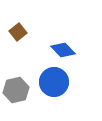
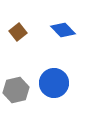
blue diamond: moved 20 px up
blue circle: moved 1 px down
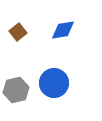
blue diamond: rotated 55 degrees counterclockwise
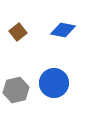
blue diamond: rotated 20 degrees clockwise
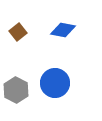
blue circle: moved 1 px right
gray hexagon: rotated 20 degrees counterclockwise
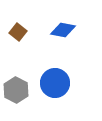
brown square: rotated 12 degrees counterclockwise
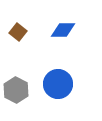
blue diamond: rotated 10 degrees counterclockwise
blue circle: moved 3 px right, 1 px down
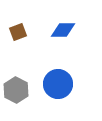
brown square: rotated 30 degrees clockwise
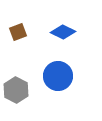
blue diamond: moved 2 px down; rotated 25 degrees clockwise
blue circle: moved 8 px up
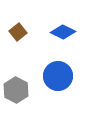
brown square: rotated 18 degrees counterclockwise
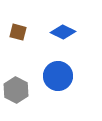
brown square: rotated 36 degrees counterclockwise
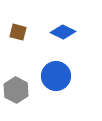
blue circle: moved 2 px left
